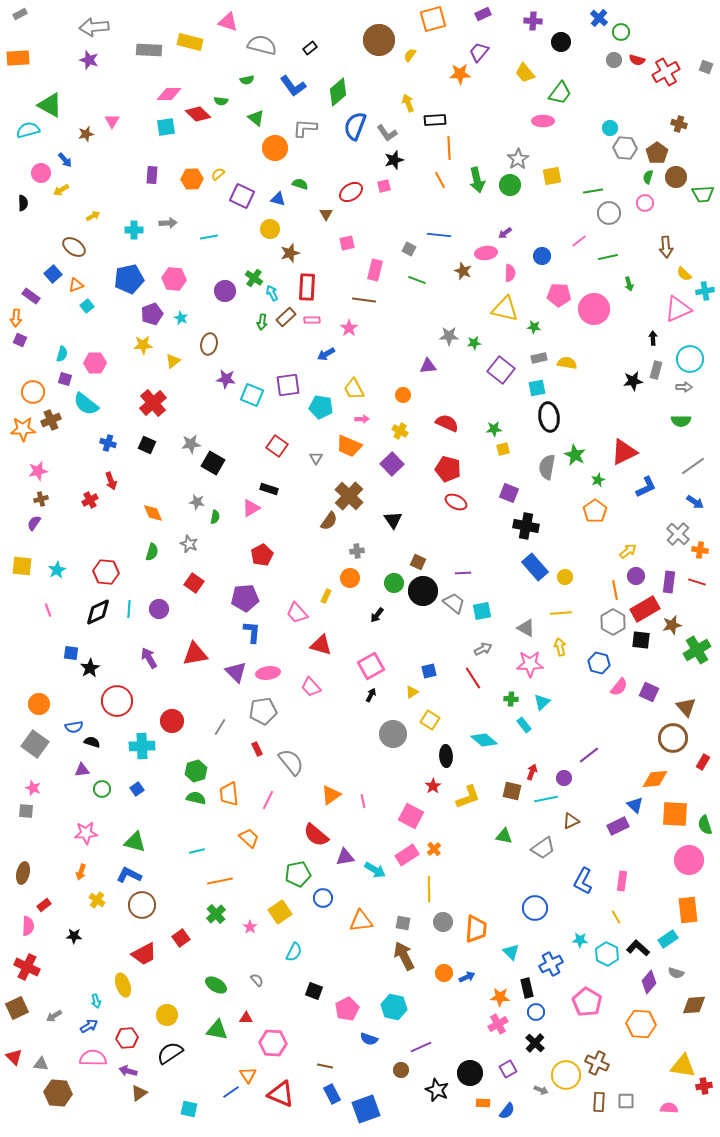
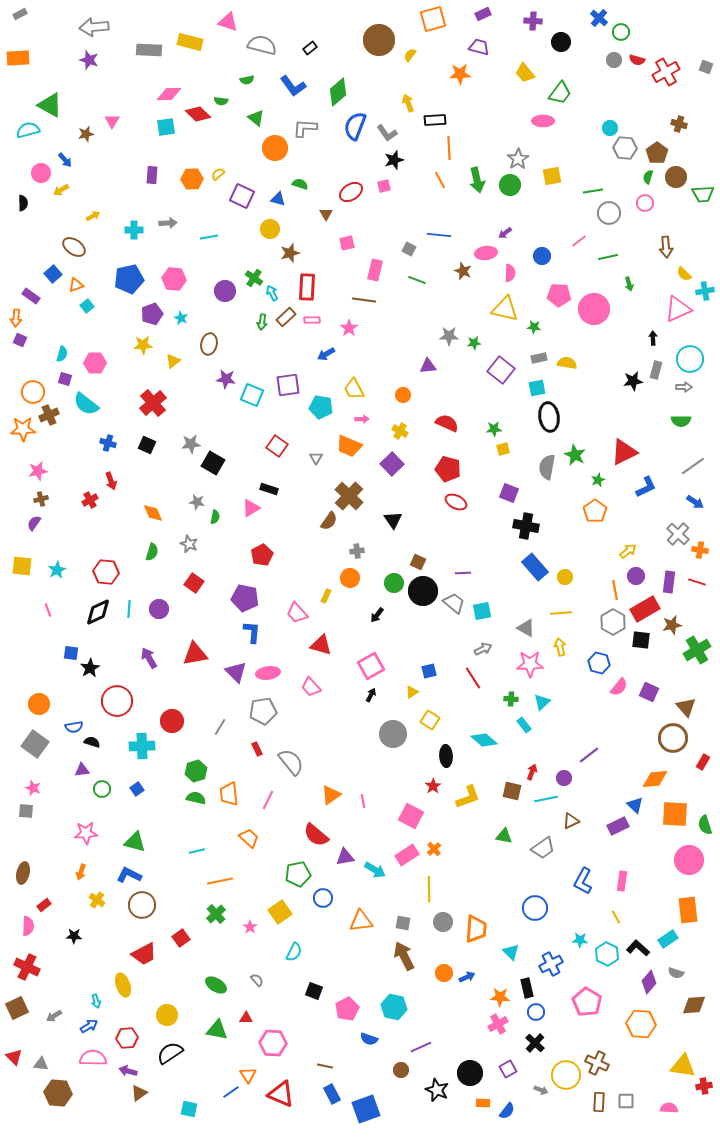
purple trapezoid at (479, 52): moved 5 px up; rotated 65 degrees clockwise
brown cross at (51, 420): moved 2 px left, 5 px up
purple pentagon at (245, 598): rotated 16 degrees clockwise
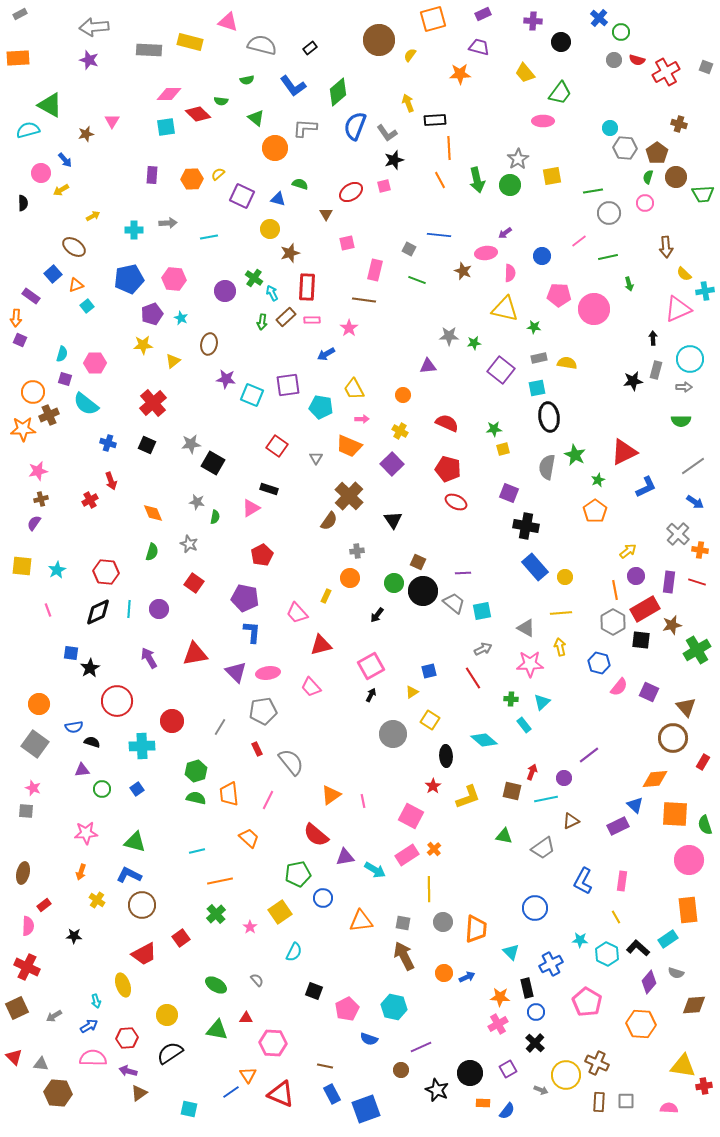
red triangle at (321, 645): rotated 30 degrees counterclockwise
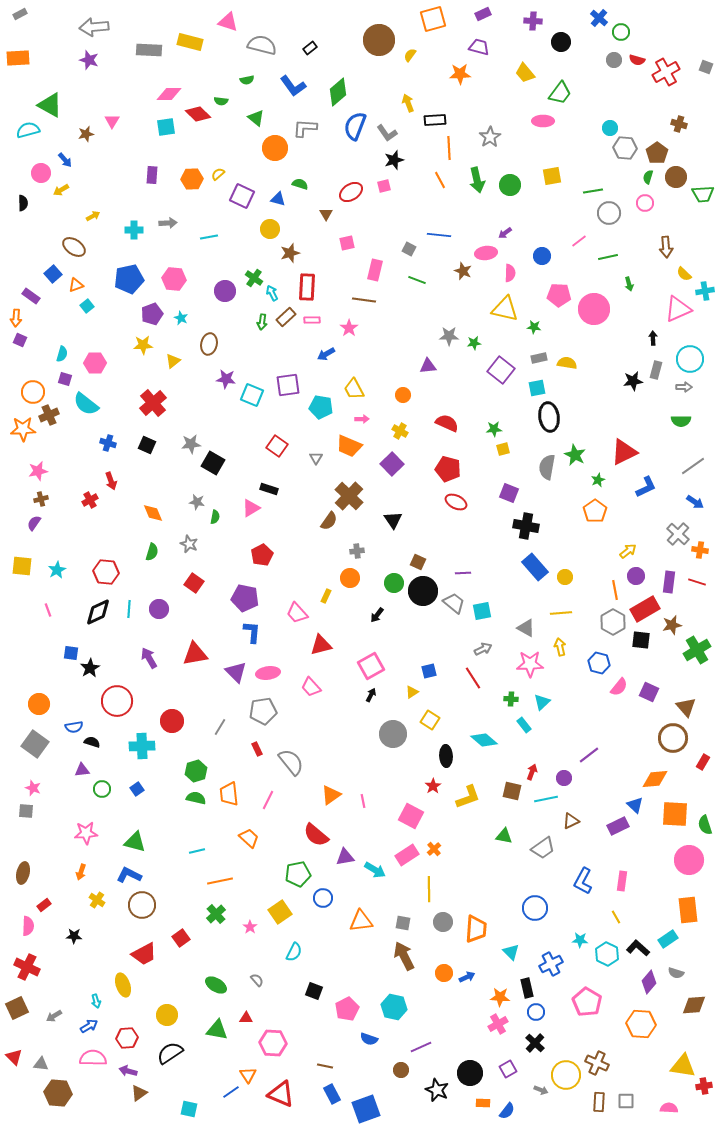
gray star at (518, 159): moved 28 px left, 22 px up
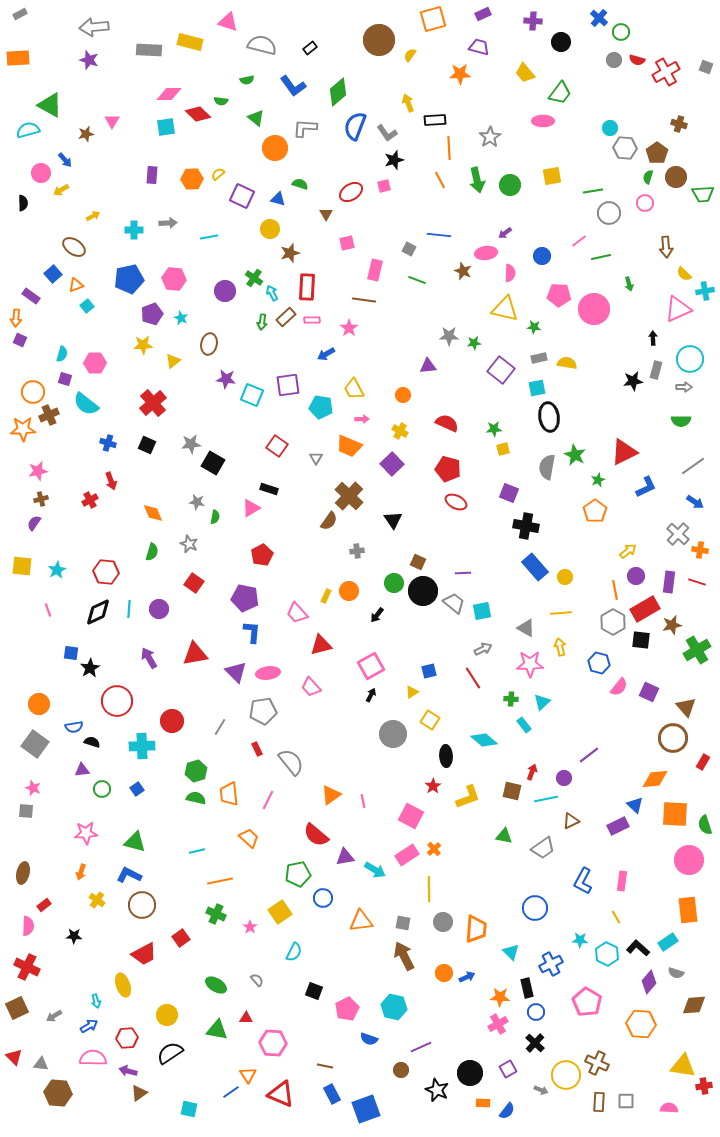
green line at (608, 257): moved 7 px left
orange circle at (350, 578): moved 1 px left, 13 px down
green cross at (216, 914): rotated 24 degrees counterclockwise
cyan rectangle at (668, 939): moved 3 px down
